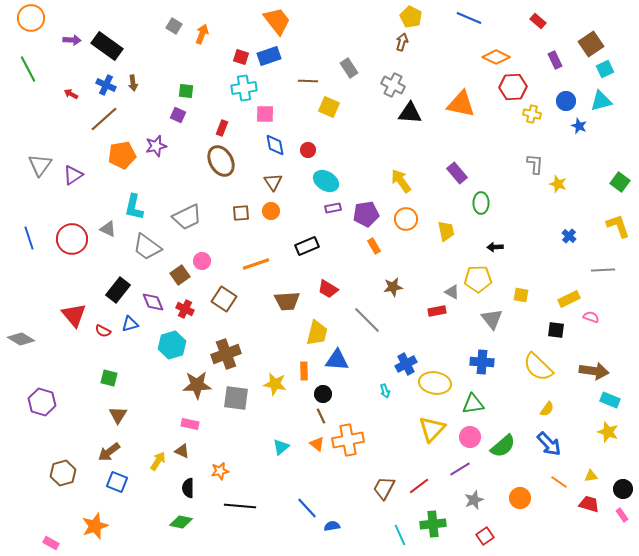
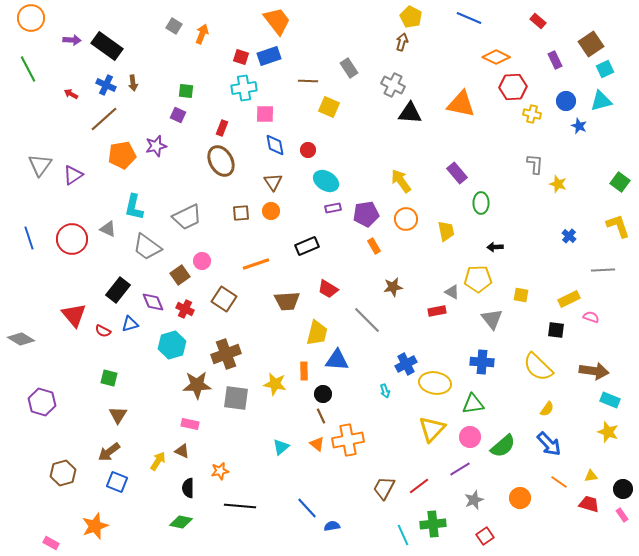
cyan line at (400, 535): moved 3 px right
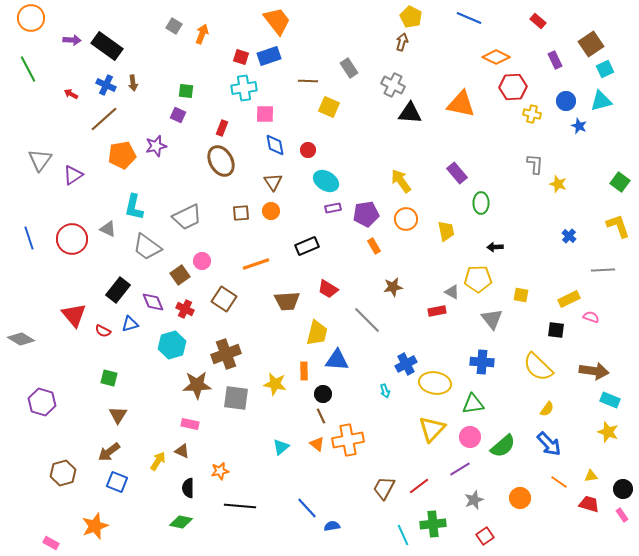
gray triangle at (40, 165): moved 5 px up
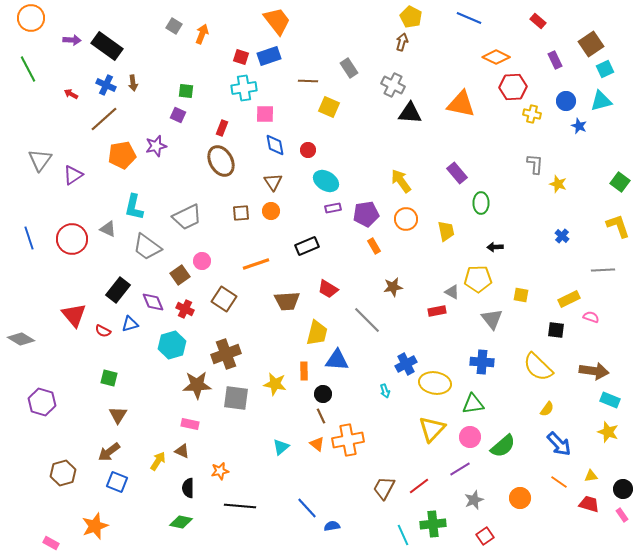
blue cross at (569, 236): moved 7 px left
blue arrow at (549, 444): moved 10 px right
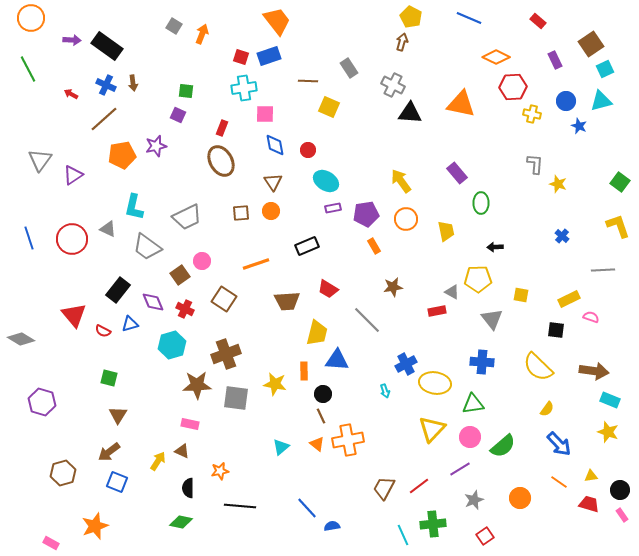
black circle at (623, 489): moved 3 px left, 1 px down
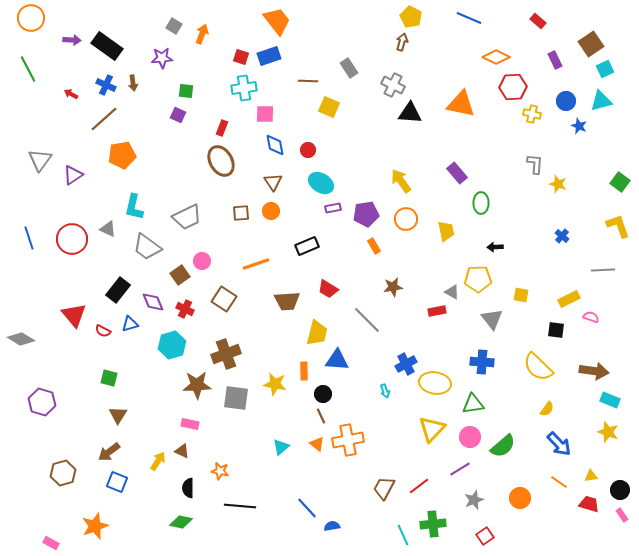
purple star at (156, 146): moved 6 px right, 88 px up; rotated 10 degrees clockwise
cyan ellipse at (326, 181): moved 5 px left, 2 px down
orange star at (220, 471): rotated 24 degrees clockwise
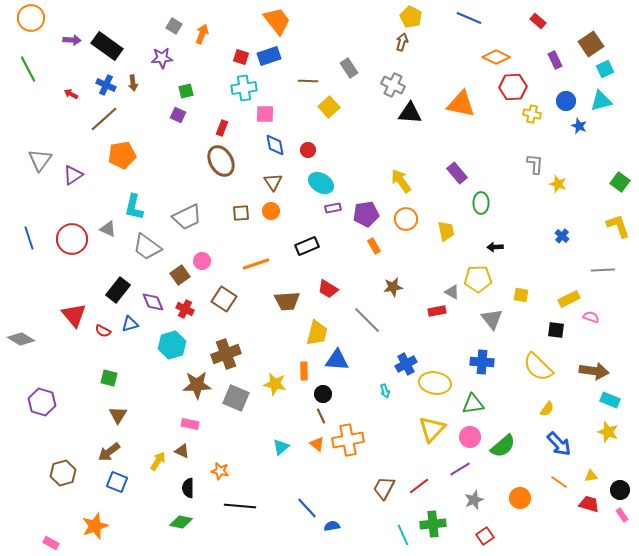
green square at (186, 91): rotated 21 degrees counterclockwise
yellow square at (329, 107): rotated 25 degrees clockwise
gray square at (236, 398): rotated 16 degrees clockwise
